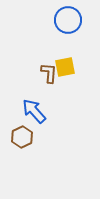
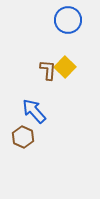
yellow square: rotated 35 degrees counterclockwise
brown L-shape: moved 1 px left, 3 px up
brown hexagon: moved 1 px right; rotated 10 degrees counterclockwise
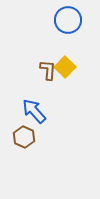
brown hexagon: moved 1 px right
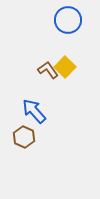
brown L-shape: rotated 40 degrees counterclockwise
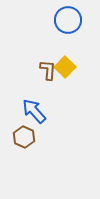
brown L-shape: rotated 40 degrees clockwise
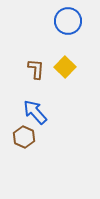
blue circle: moved 1 px down
brown L-shape: moved 12 px left, 1 px up
blue arrow: moved 1 px right, 1 px down
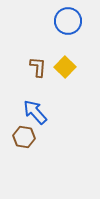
brown L-shape: moved 2 px right, 2 px up
brown hexagon: rotated 15 degrees counterclockwise
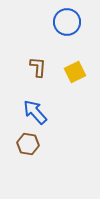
blue circle: moved 1 px left, 1 px down
yellow square: moved 10 px right, 5 px down; rotated 20 degrees clockwise
brown hexagon: moved 4 px right, 7 px down
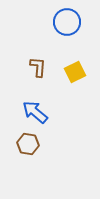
blue arrow: rotated 8 degrees counterclockwise
